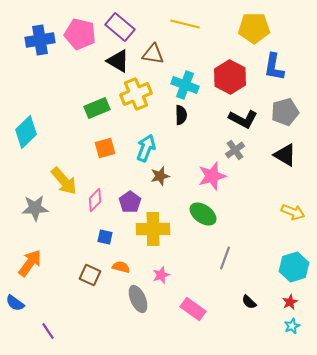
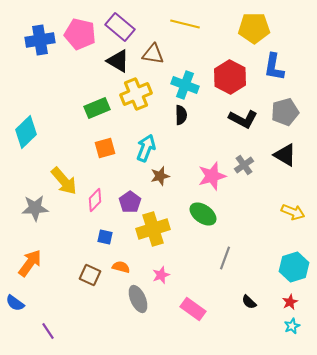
gray cross at (235, 150): moved 9 px right, 15 px down
yellow cross at (153, 229): rotated 16 degrees counterclockwise
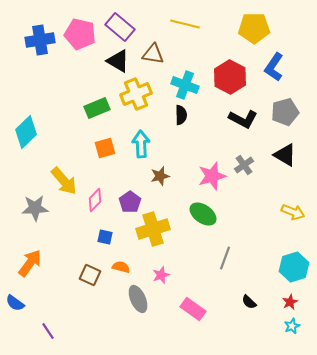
blue L-shape at (274, 67): rotated 24 degrees clockwise
cyan arrow at (146, 148): moved 5 px left, 4 px up; rotated 24 degrees counterclockwise
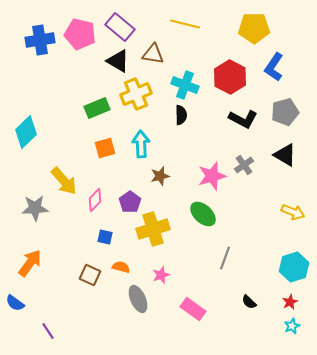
green ellipse at (203, 214): rotated 8 degrees clockwise
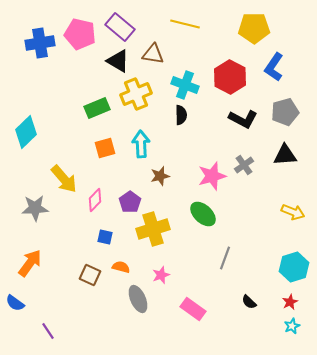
blue cross at (40, 40): moved 3 px down
black triangle at (285, 155): rotated 35 degrees counterclockwise
yellow arrow at (64, 181): moved 2 px up
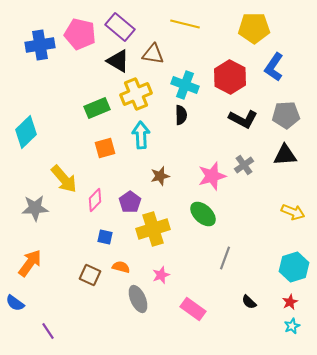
blue cross at (40, 43): moved 2 px down
gray pentagon at (285, 112): moved 1 px right, 3 px down; rotated 12 degrees clockwise
cyan arrow at (141, 144): moved 9 px up
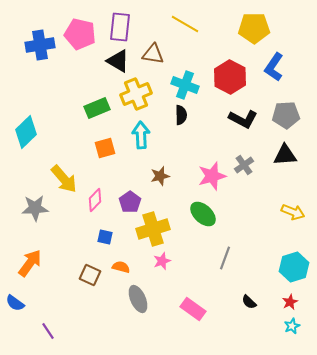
yellow line at (185, 24): rotated 16 degrees clockwise
purple rectangle at (120, 27): rotated 56 degrees clockwise
pink star at (161, 275): moved 1 px right, 14 px up
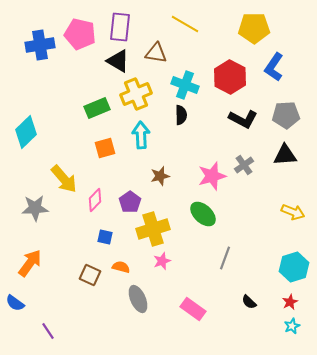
brown triangle at (153, 54): moved 3 px right, 1 px up
